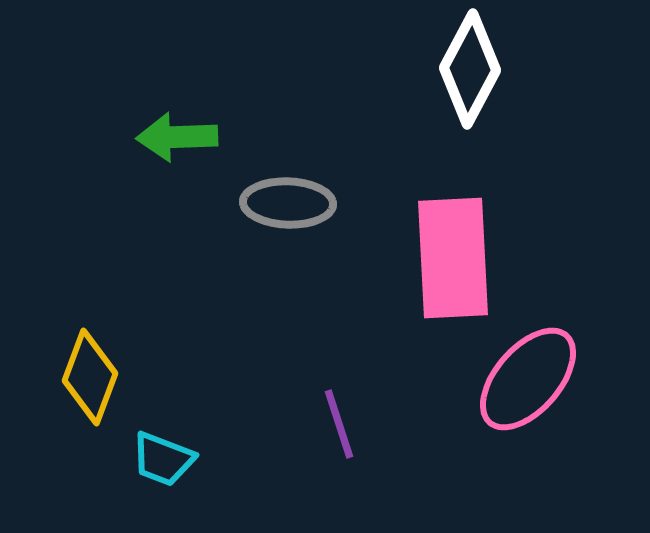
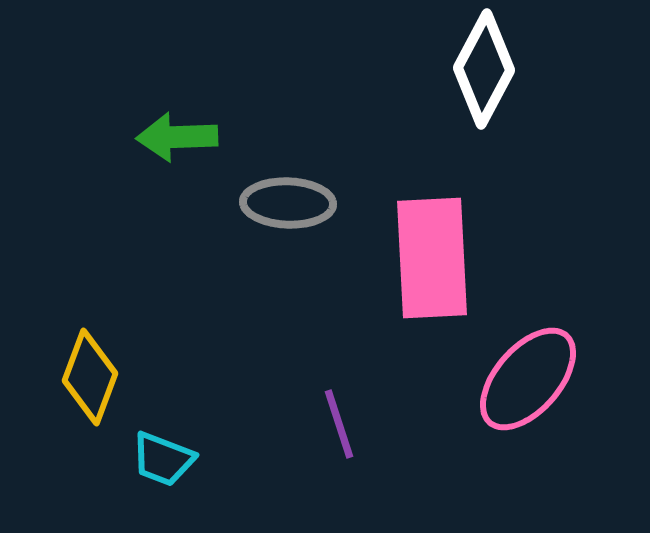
white diamond: moved 14 px right
pink rectangle: moved 21 px left
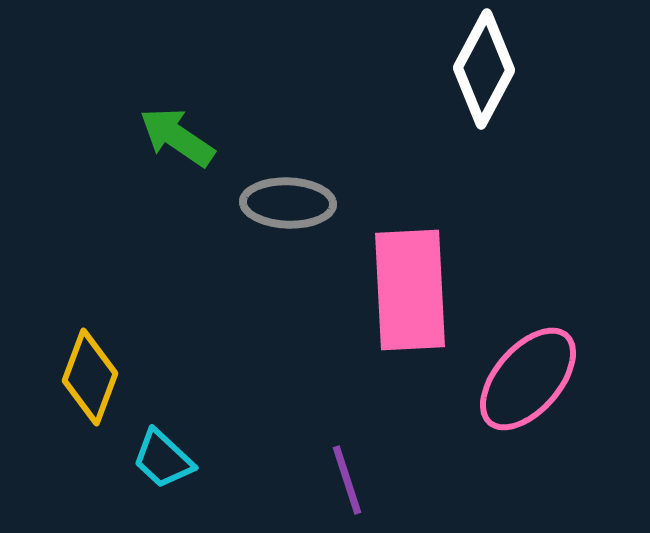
green arrow: rotated 36 degrees clockwise
pink rectangle: moved 22 px left, 32 px down
purple line: moved 8 px right, 56 px down
cyan trapezoid: rotated 22 degrees clockwise
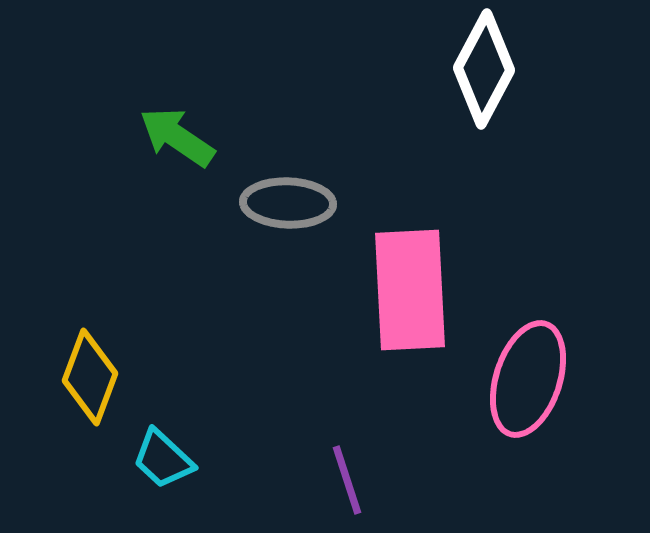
pink ellipse: rotated 23 degrees counterclockwise
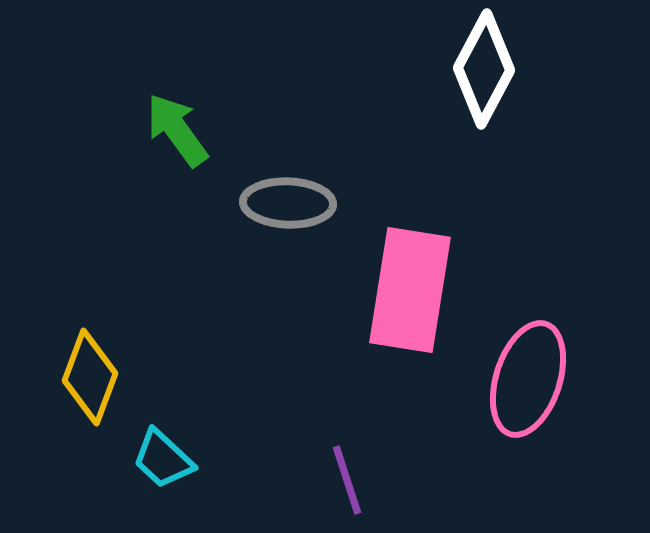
green arrow: moved 7 px up; rotated 20 degrees clockwise
pink rectangle: rotated 12 degrees clockwise
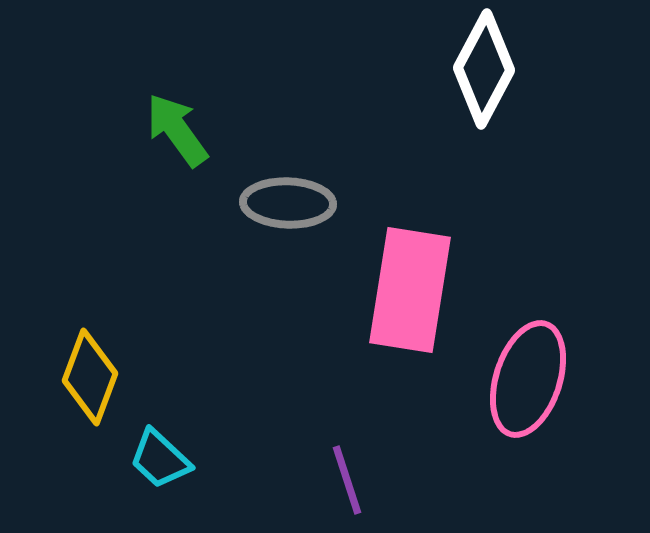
cyan trapezoid: moved 3 px left
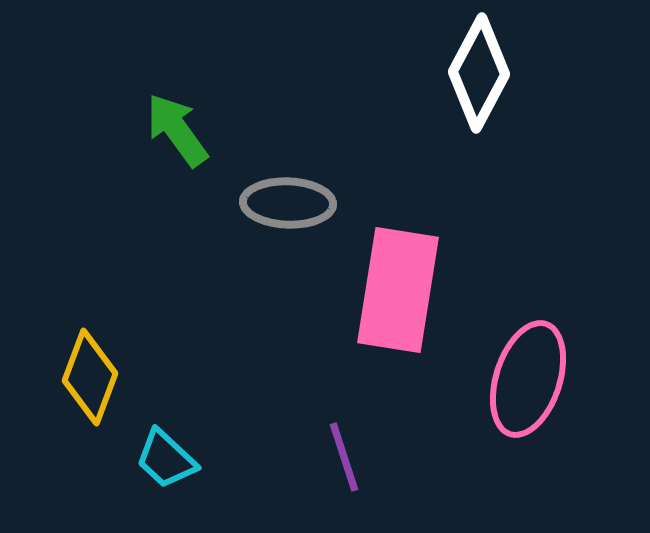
white diamond: moved 5 px left, 4 px down
pink rectangle: moved 12 px left
cyan trapezoid: moved 6 px right
purple line: moved 3 px left, 23 px up
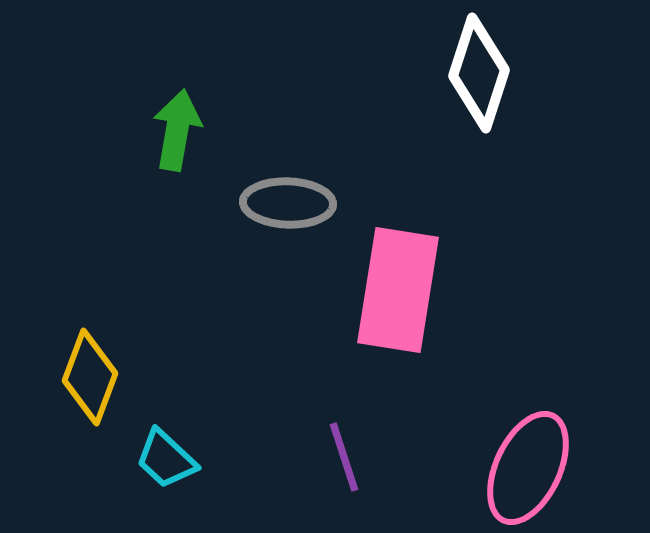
white diamond: rotated 10 degrees counterclockwise
green arrow: rotated 46 degrees clockwise
pink ellipse: moved 89 px down; rotated 7 degrees clockwise
